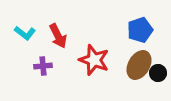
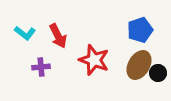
purple cross: moved 2 px left, 1 px down
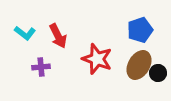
red star: moved 3 px right, 1 px up
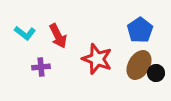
blue pentagon: rotated 15 degrees counterclockwise
black circle: moved 2 px left
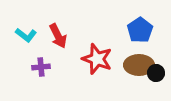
cyan L-shape: moved 1 px right, 2 px down
brown ellipse: rotated 60 degrees clockwise
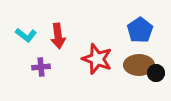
red arrow: rotated 20 degrees clockwise
